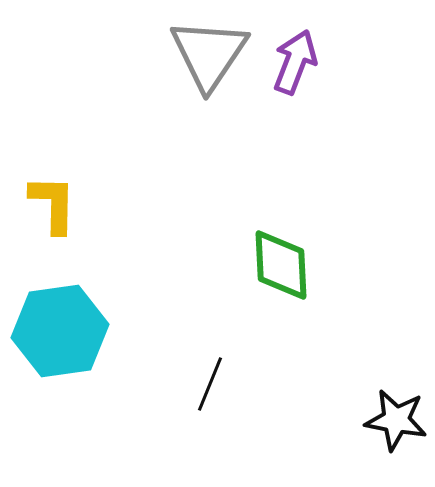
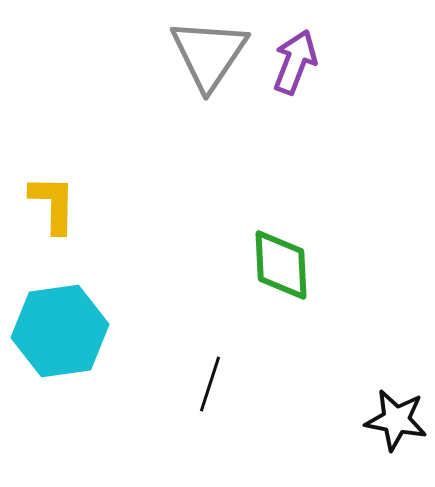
black line: rotated 4 degrees counterclockwise
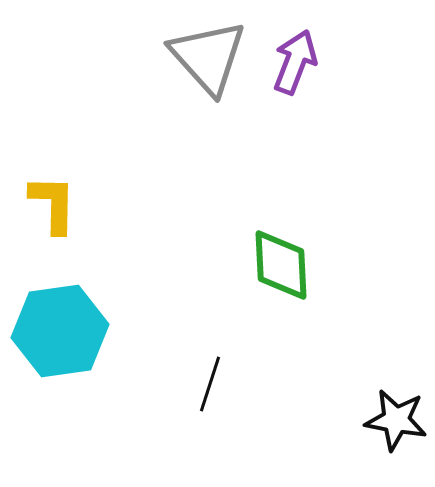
gray triangle: moved 1 px left, 3 px down; rotated 16 degrees counterclockwise
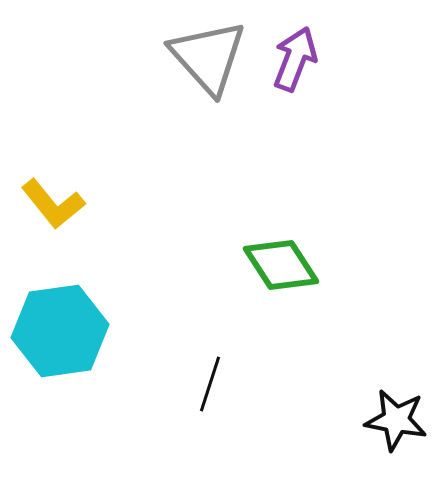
purple arrow: moved 3 px up
yellow L-shape: rotated 140 degrees clockwise
green diamond: rotated 30 degrees counterclockwise
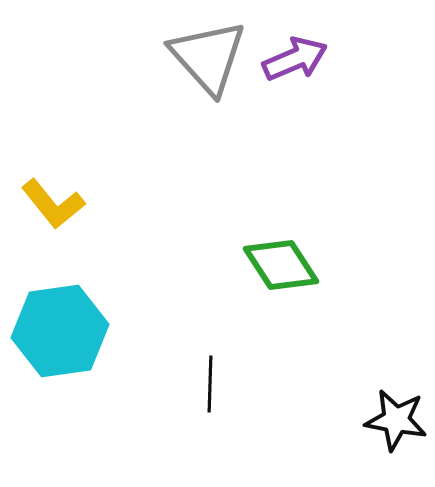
purple arrow: rotated 46 degrees clockwise
black line: rotated 16 degrees counterclockwise
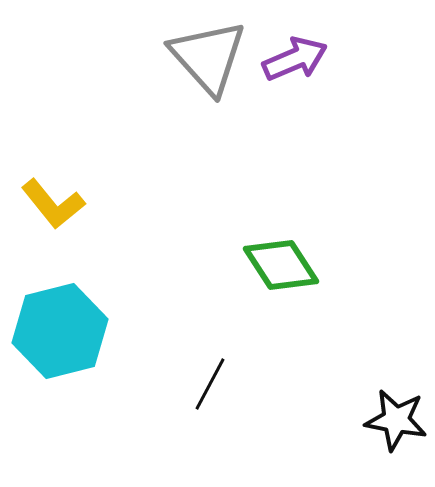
cyan hexagon: rotated 6 degrees counterclockwise
black line: rotated 26 degrees clockwise
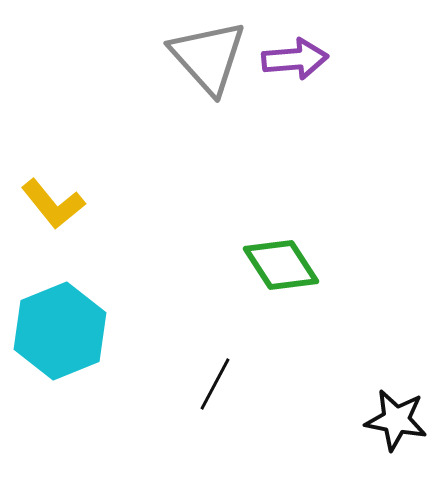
purple arrow: rotated 18 degrees clockwise
cyan hexagon: rotated 8 degrees counterclockwise
black line: moved 5 px right
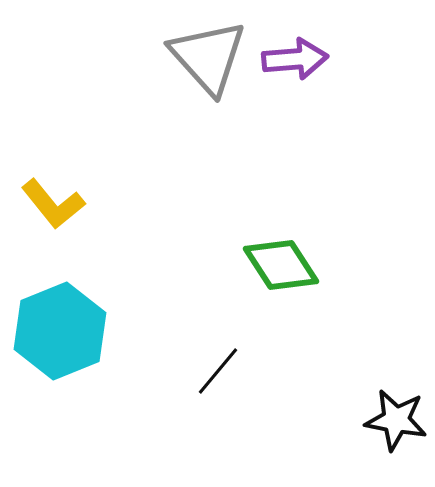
black line: moved 3 px right, 13 px up; rotated 12 degrees clockwise
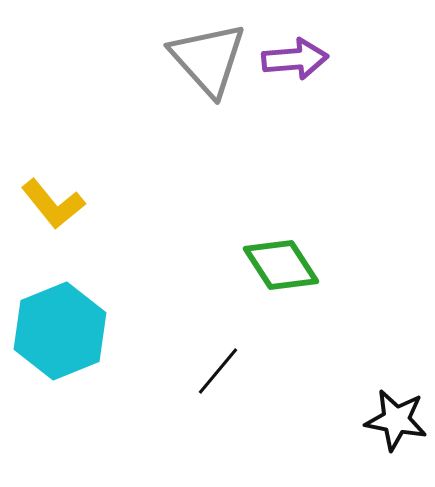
gray triangle: moved 2 px down
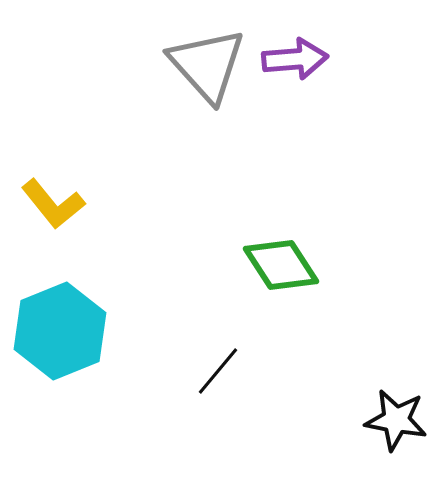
gray triangle: moved 1 px left, 6 px down
